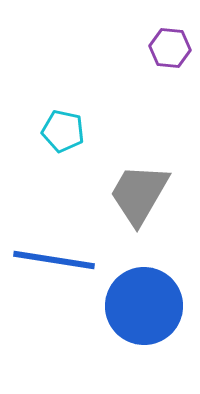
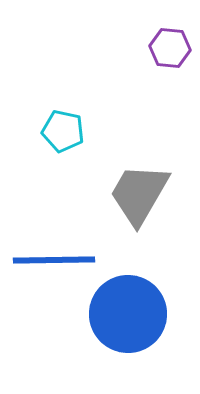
blue line: rotated 10 degrees counterclockwise
blue circle: moved 16 px left, 8 px down
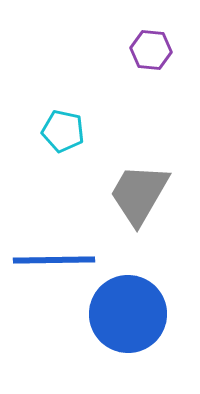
purple hexagon: moved 19 px left, 2 px down
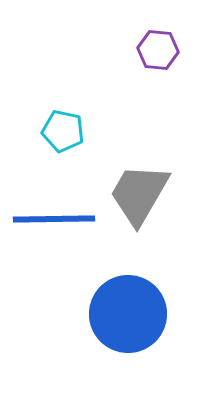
purple hexagon: moved 7 px right
blue line: moved 41 px up
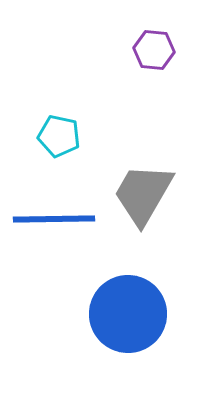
purple hexagon: moved 4 px left
cyan pentagon: moved 4 px left, 5 px down
gray trapezoid: moved 4 px right
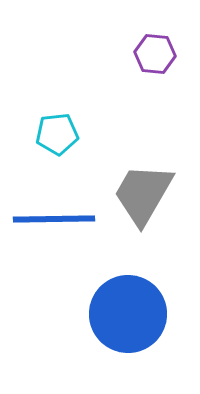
purple hexagon: moved 1 px right, 4 px down
cyan pentagon: moved 2 px left, 2 px up; rotated 18 degrees counterclockwise
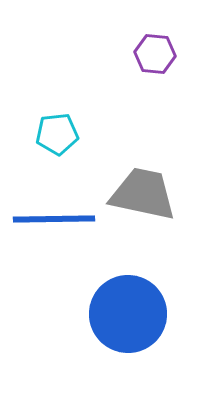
gray trapezoid: rotated 72 degrees clockwise
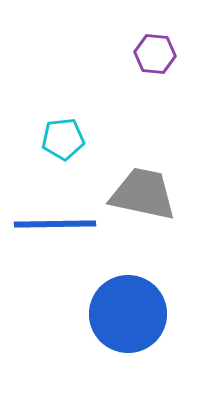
cyan pentagon: moved 6 px right, 5 px down
blue line: moved 1 px right, 5 px down
